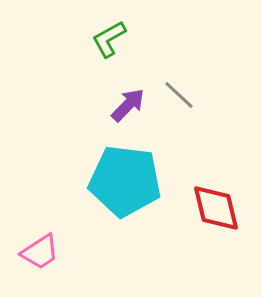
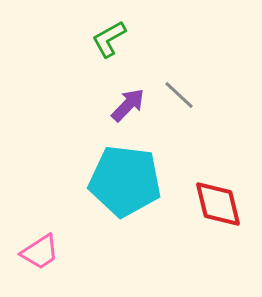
red diamond: moved 2 px right, 4 px up
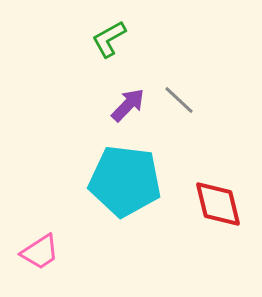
gray line: moved 5 px down
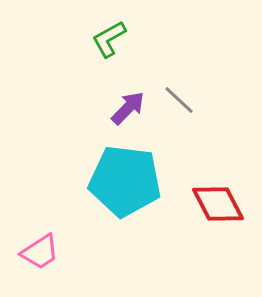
purple arrow: moved 3 px down
red diamond: rotated 14 degrees counterclockwise
